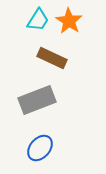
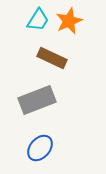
orange star: rotated 16 degrees clockwise
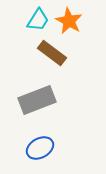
orange star: rotated 20 degrees counterclockwise
brown rectangle: moved 5 px up; rotated 12 degrees clockwise
blue ellipse: rotated 20 degrees clockwise
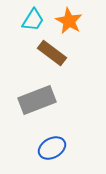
cyan trapezoid: moved 5 px left
blue ellipse: moved 12 px right
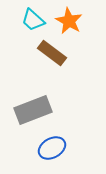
cyan trapezoid: rotated 100 degrees clockwise
gray rectangle: moved 4 px left, 10 px down
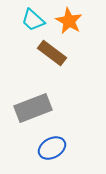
gray rectangle: moved 2 px up
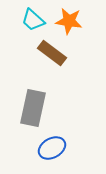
orange star: rotated 20 degrees counterclockwise
gray rectangle: rotated 57 degrees counterclockwise
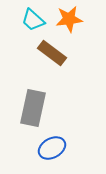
orange star: moved 2 px up; rotated 16 degrees counterclockwise
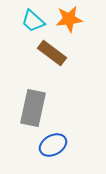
cyan trapezoid: moved 1 px down
blue ellipse: moved 1 px right, 3 px up
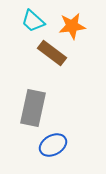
orange star: moved 3 px right, 7 px down
